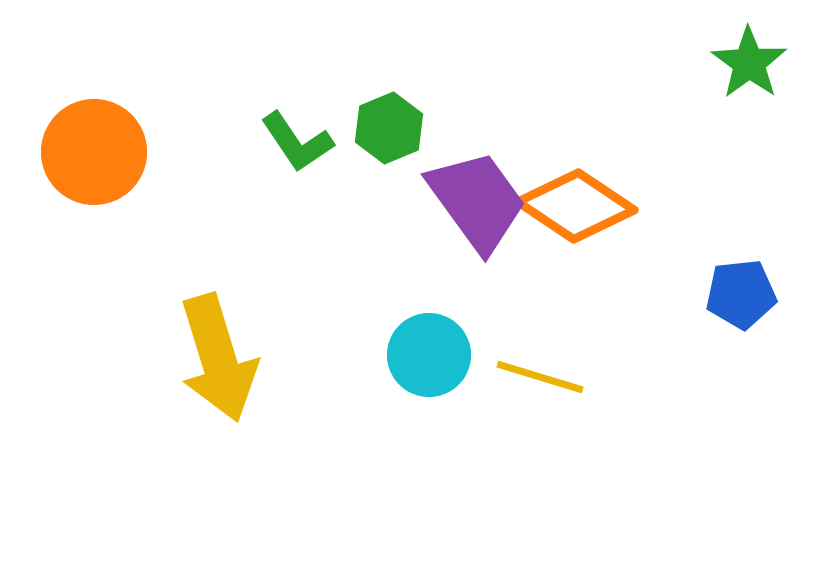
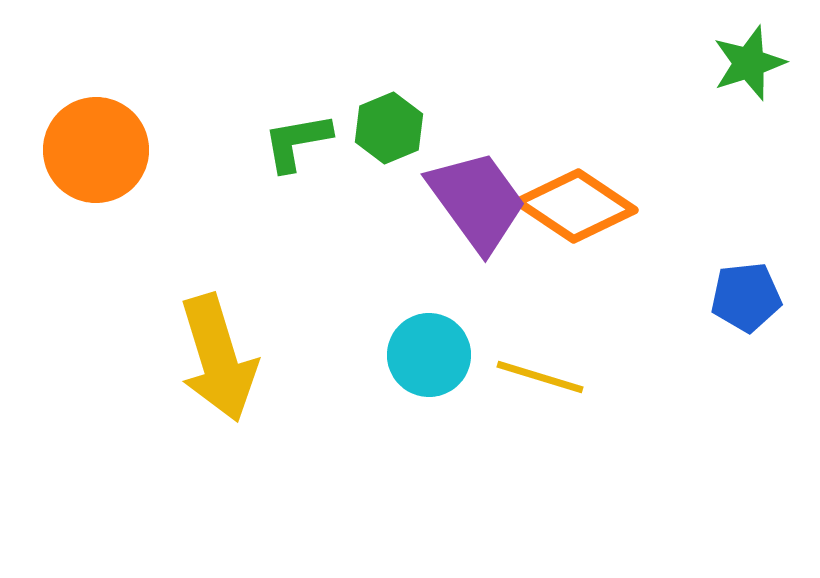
green star: rotated 18 degrees clockwise
green L-shape: rotated 114 degrees clockwise
orange circle: moved 2 px right, 2 px up
blue pentagon: moved 5 px right, 3 px down
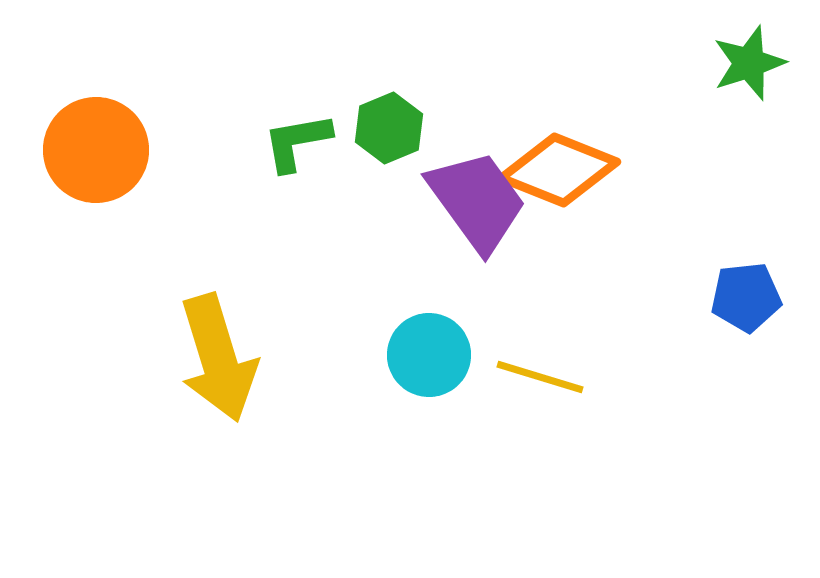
orange diamond: moved 17 px left, 36 px up; rotated 12 degrees counterclockwise
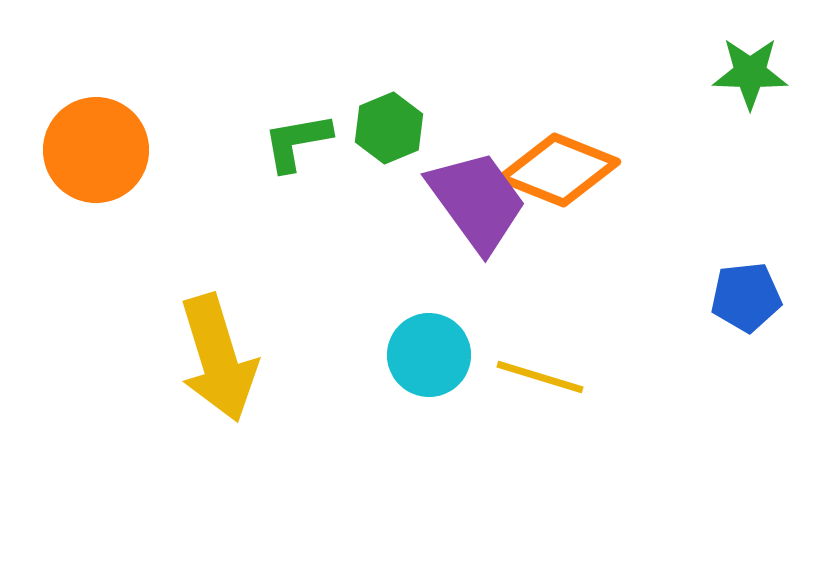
green star: moved 1 px right, 10 px down; rotated 20 degrees clockwise
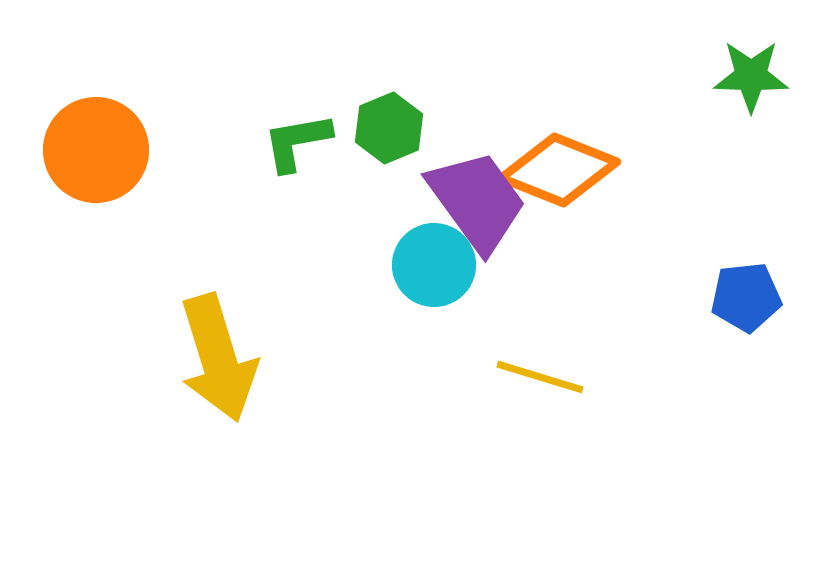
green star: moved 1 px right, 3 px down
cyan circle: moved 5 px right, 90 px up
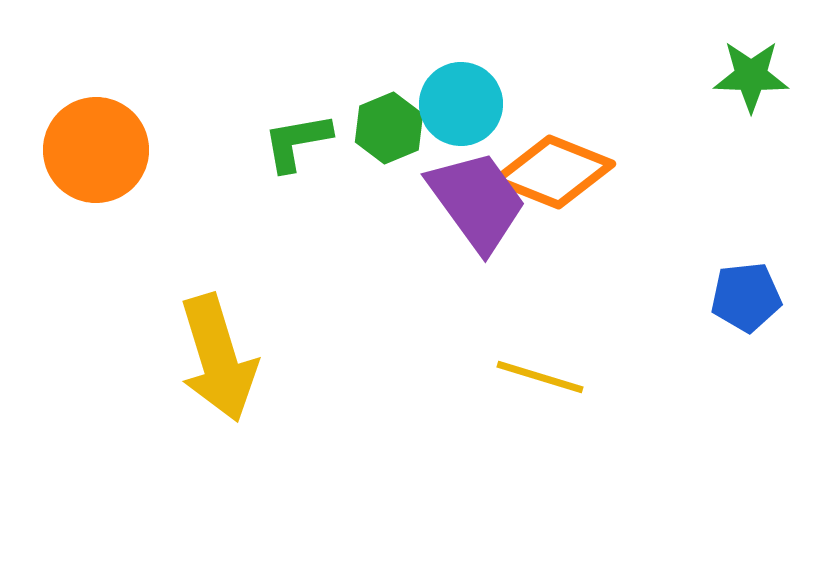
orange diamond: moved 5 px left, 2 px down
cyan circle: moved 27 px right, 161 px up
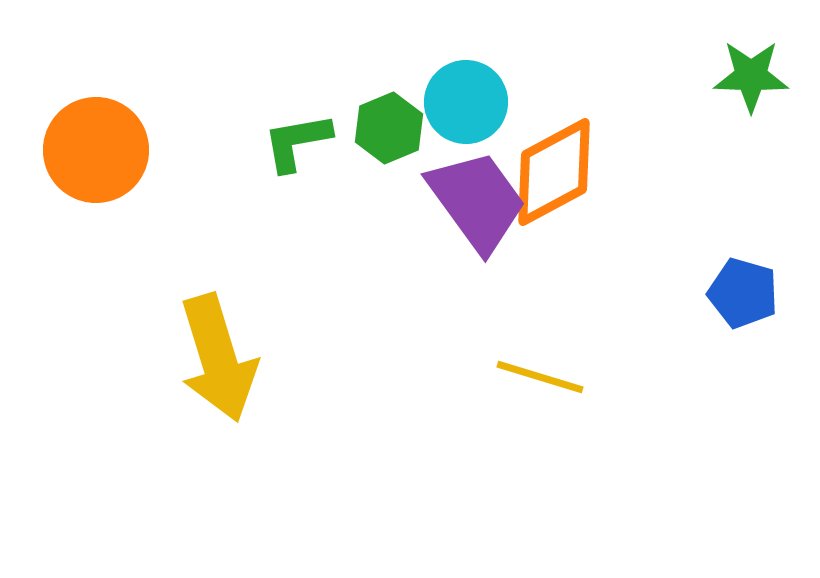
cyan circle: moved 5 px right, 2 px up
orange diamond: rotated 50 degrees counterclockwise
blue pentagon: moved 3 px left, 4 px up; rotated 22 degrees clockwise
